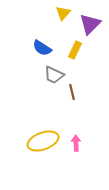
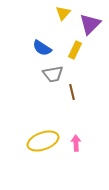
gray trapezoid: moved 1 px left, 1 px up; rotated 35 degrees counterclockwise
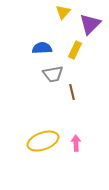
yellow triangle: moved 1 px up
blue semicircle: rotated 144 degrees clockwise
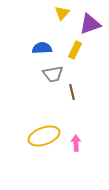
yellow triangle: moved 1 px left, 1 px down
purple triangle: rotated 25 degrees clockwise
yellow ellipse: moved 1 px right, 5 px up
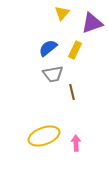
purple triangle: moved 2 px right, 1 px up
blue semicircle: moved 6 px right; rotated 36 degrees counterclockwise
